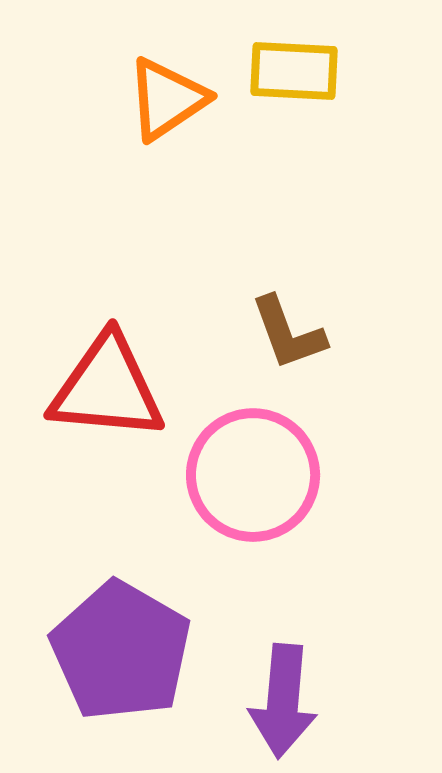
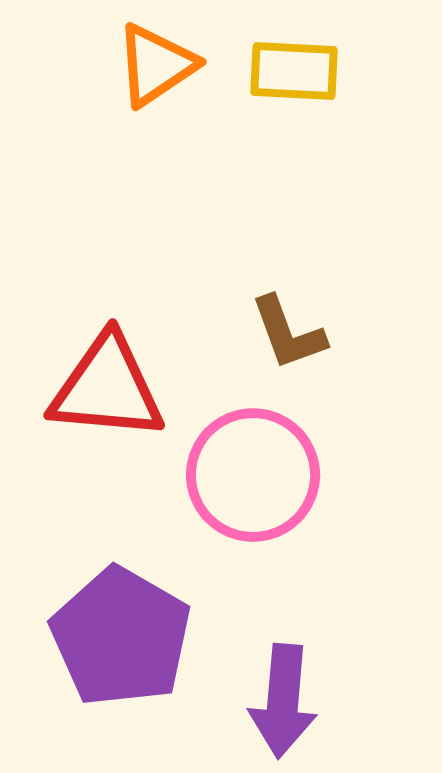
orange triangle: moved 11 px left, 34 px up
purple pentagon: moved 14 px up
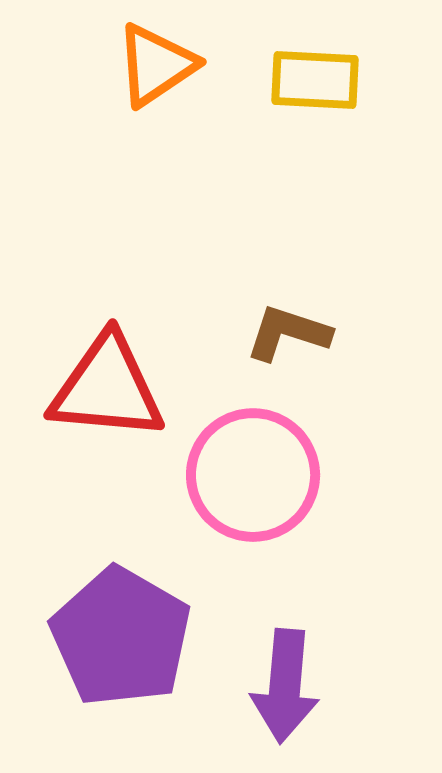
yellow rectangle: moved 21 px right, 9 px down
brown L-shape: rotated 128 degrees clockwise
purple arrow: moved 2 px right, 15 px up
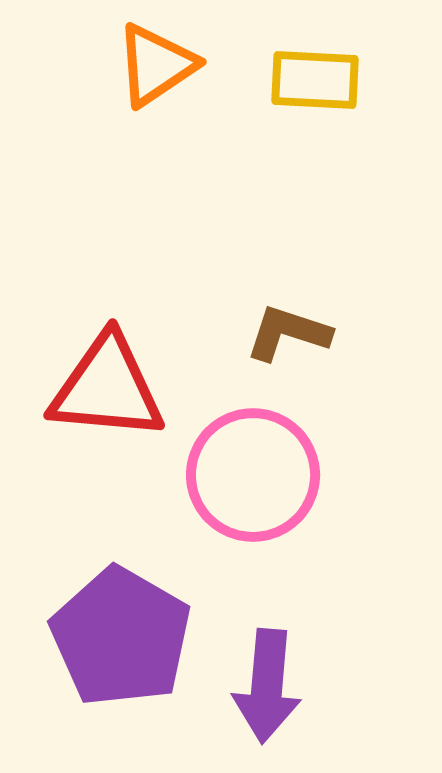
purple arrow: moved 18 px left
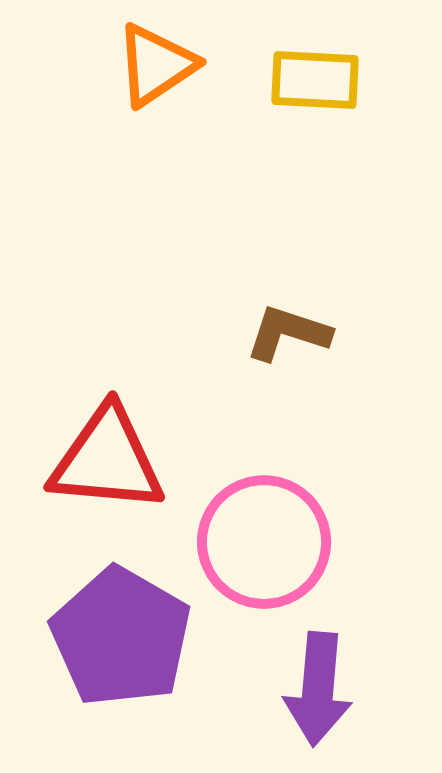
red triangle: moved 72 px down
pink circle: moved 11 px right, 67 px down
purple arrow: moved 51 px right, 3 px down
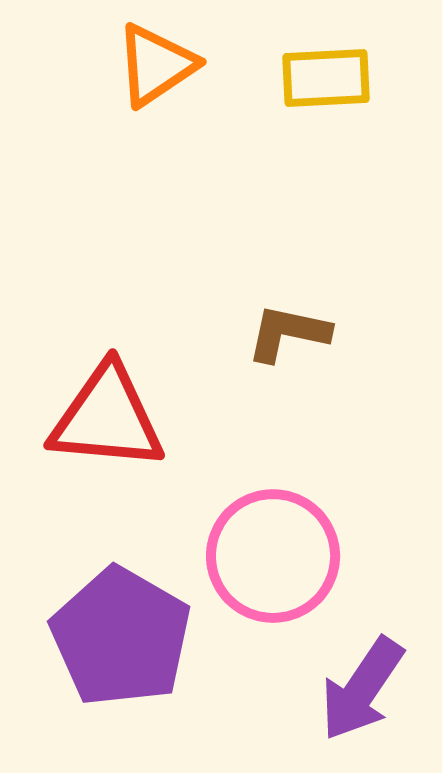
yellow rectangle: moved 11 px right, 2 px up; rotated 6 degrees counterclockwise
brown L-shape: rotated 6 degrees counterclockwise
red triangle: moved 42 px up
pink circle: moved 9 px right, 14 px down
purple arrow: moved 44 px right; rotated 29 degrees clockwise
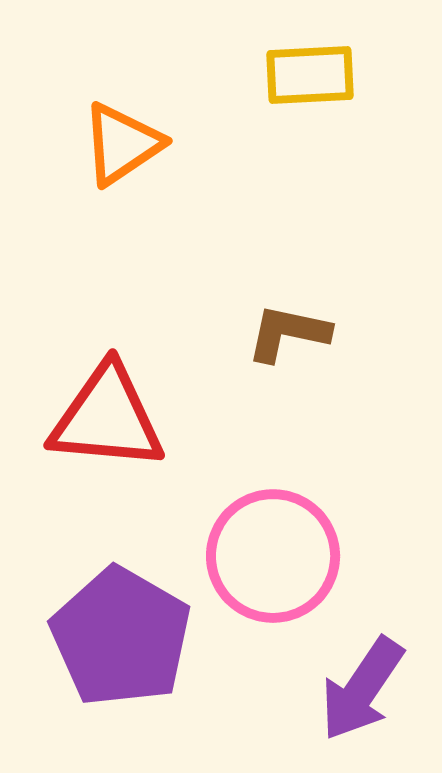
orange triangle: moved 34 px left, 79 px down
yellow rectangle: moved 16 px left, 3 px up
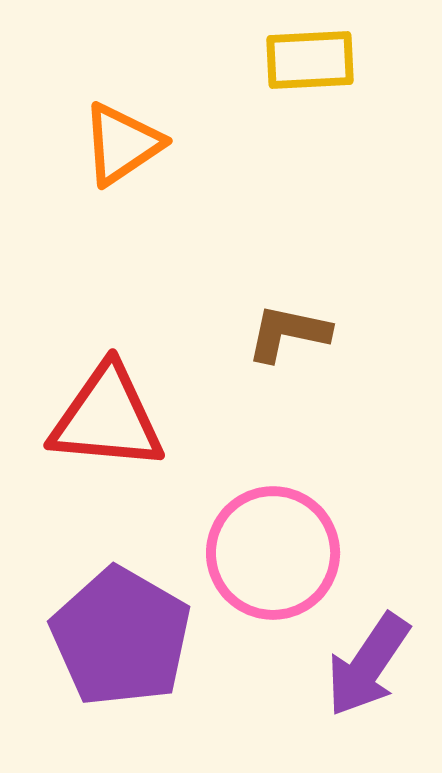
yellow rectangle: moved 15 px up
pink circle: moved 3 px up
purple arrow: moved 6 px right, 24 px up
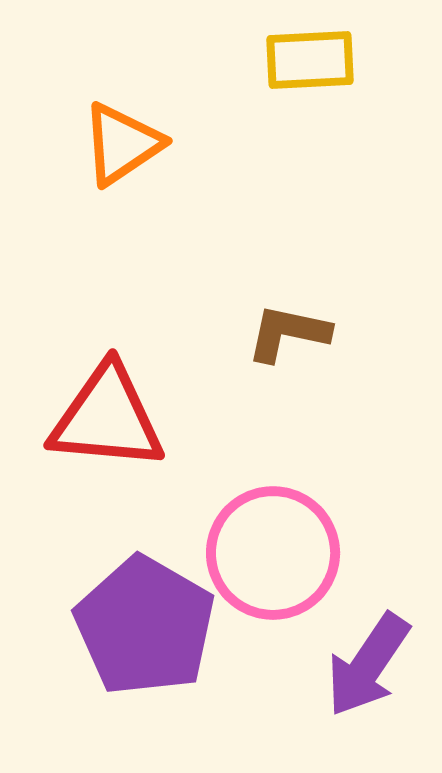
purple pentagon: moved 24 px right, 11 px up
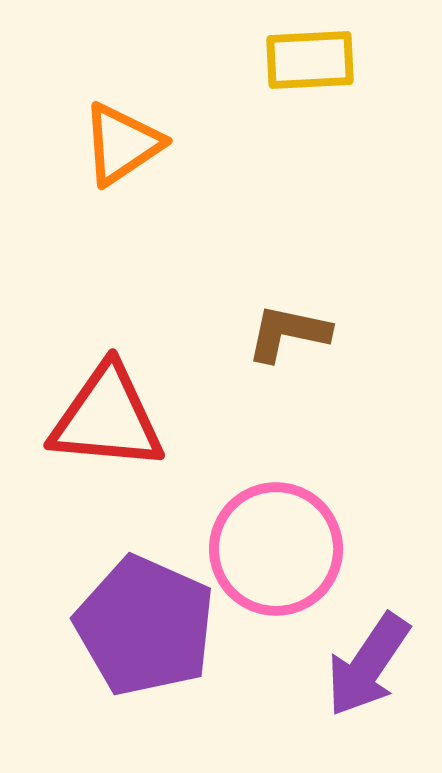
pink circle: moved 3 px right, 4 px up
purple pentagon: rotated 6 degrees counterclockwise
